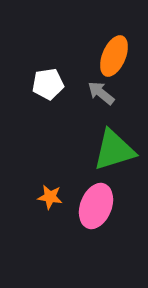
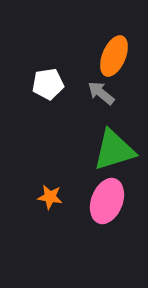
pink ellipse: moved 11 px right, 5 px up
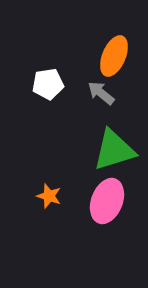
orange star: moved 1 px left, 1 px up; rotated 10 degrees clockwise
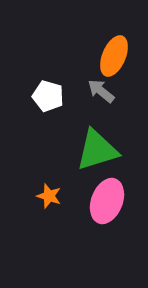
white pentagon: moved 12 px down; rotated 24 degrees clockwise
gray arrow: moved 2 px up
green triangle: moved 17 px left
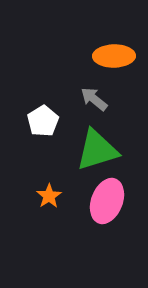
orange ellipse: rotated 66 degrees clockwise
gray arrow: moved 7 px left, 8 px down
white pentagon: moved 5 px left, 25 px down; rotated 24 degrees clockwise
orange star: rotated 20 degrees clockwise
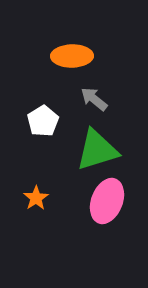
orange ellipse: moved 42 px left
orange star: moved 13 px left, 2 px down
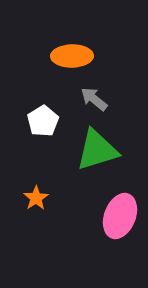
pink ellipse: moved 13 px right, 15 px down
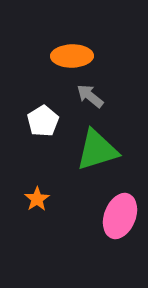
gray arrow: moved 4 px left, 3 px up
orange star: moved 1 px right, 1 px down
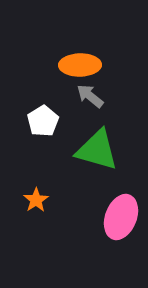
orange ellipse: moved 8 px right, 9 px down
green triangle: rotated 33 degrees clockwise
orange star: moved 1 px left, 1 px down
pink ellipse: moved 1 px right, 1 px down
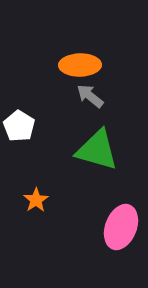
white pentagon: moved 24 px left, 5 px down; rotated 8 degrees counterclockwise
pink ellipse: moved 10 px down
